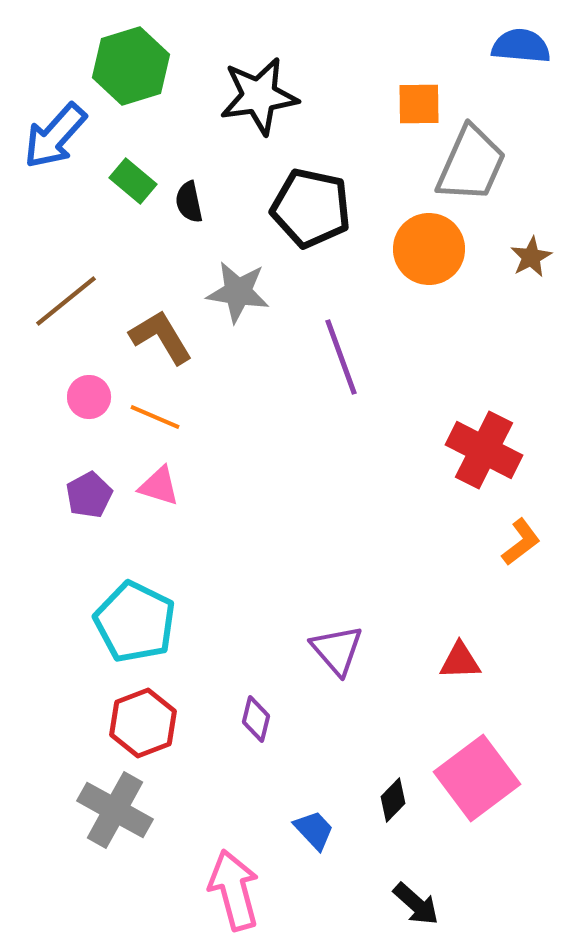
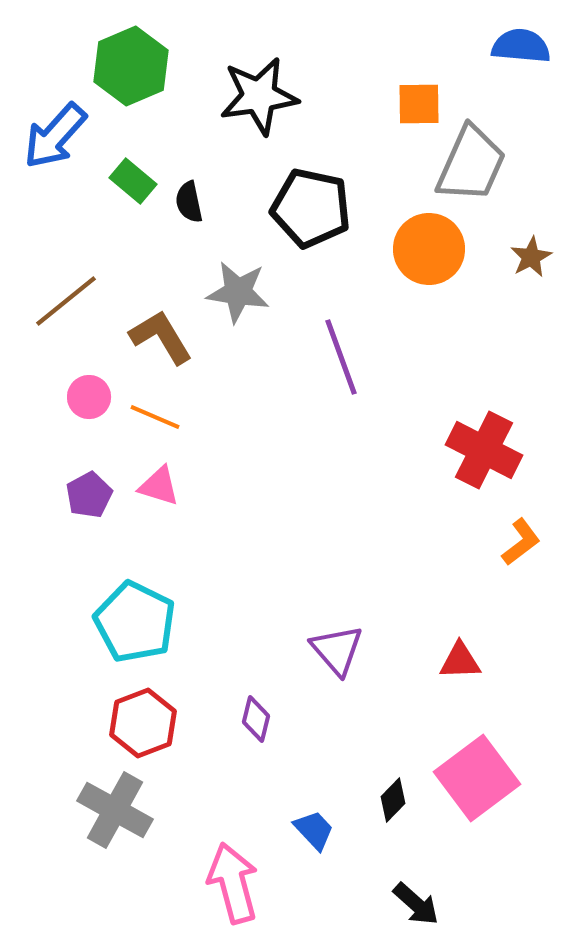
green hexagon: rotated 6 degrees counterclockwise
pink arrow: moved 1 px left, 7 px up
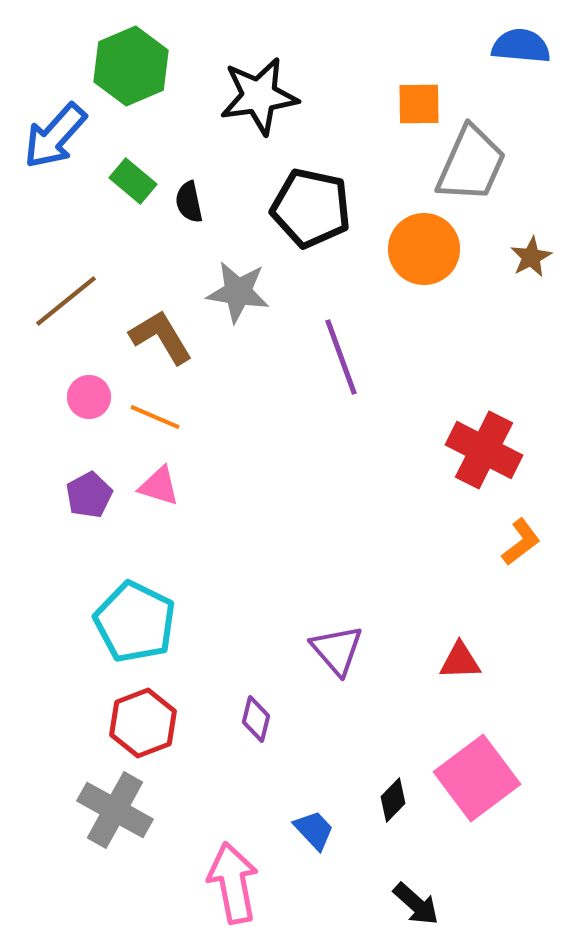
orange circle: moved 5 px left
pink arrow: rotated 4 degrees clockwise
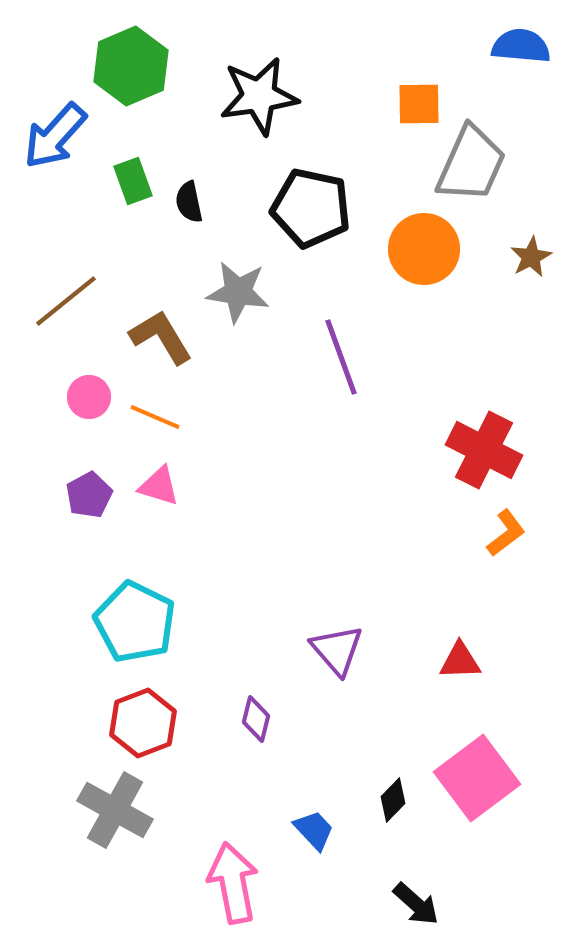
green rectangle: rotated 30 degrees clockwise
orange L-shape: moved 15 px left, 9 px up
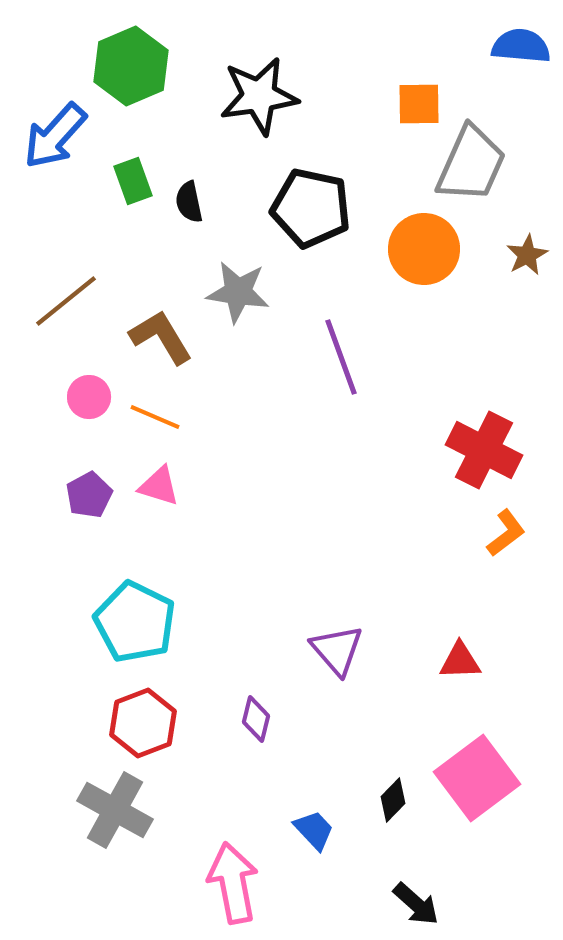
brown star: moved 4 px left, 2 px up
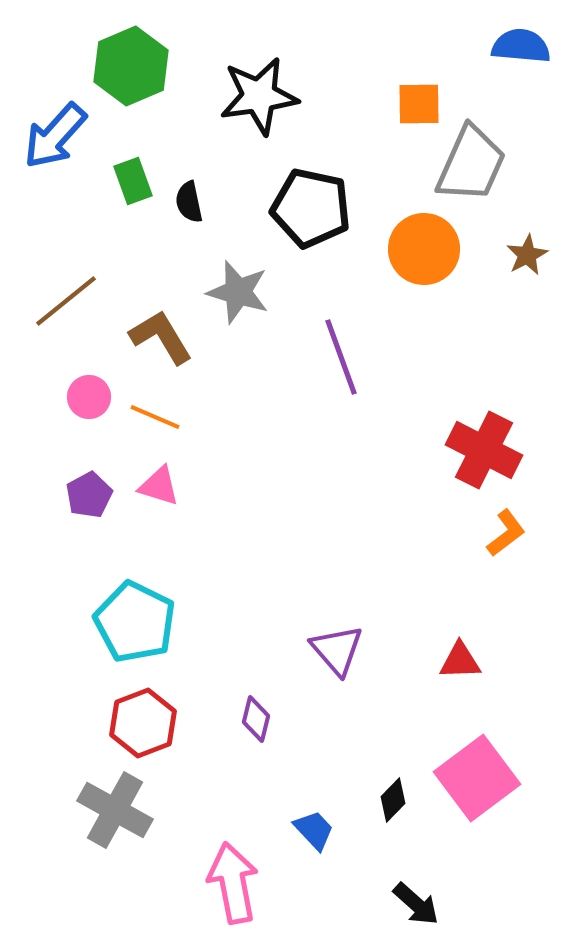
gray star: rotated 8 degrees clockwise
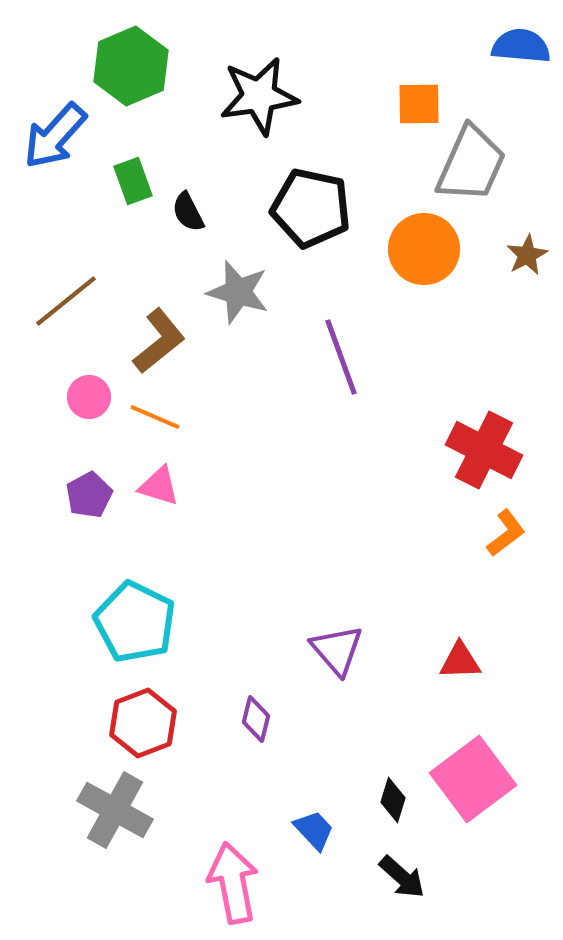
black semicircle: moved 1 px left, 10 px down; rotated 15 degrees counterclockwise
brown L-shape: moved 2 px left, 4 px down; rotated 82 degrees clockwise
pink square: moved 4 px left, 1 px down
black diamond: rotated 27 degrees counterclockwise
black arrow: moved 14 px left, 27 px up
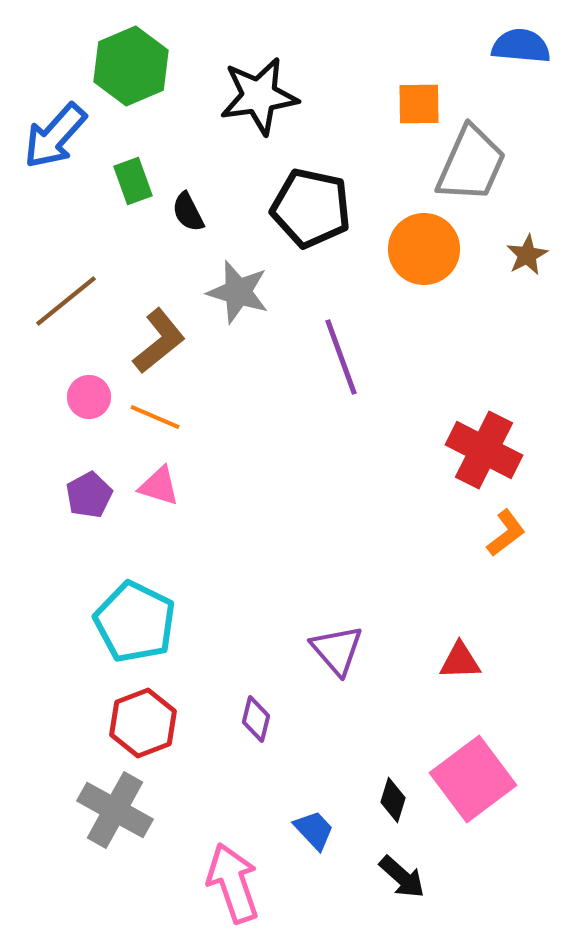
pink arrow: rotated 8 degrees counterclockwise
